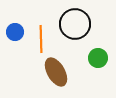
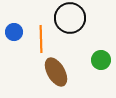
black circle: moved 5 px left, 6 px up
blue circle: moved 1 px left
green circle: moved 3 px right, 2 px down
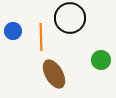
blue circle: moved 1 px left, 1 px up
orange line: moved 2 px up
brown ellipse: moved 2 px left, 2 px down
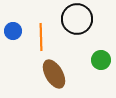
black circle: moved 7 px right, 1 px down
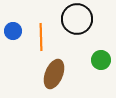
brown ellipse: rotated 52 degrees clockwise
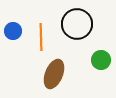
black circle: moved 5 px down
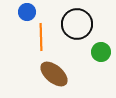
blue circle: moved 14 px right, 19 px up
green circle: moved 8 px up
brown ellipse: rotated 72 degrees counterclockwise
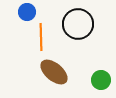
black circle: moved 1 px right
green circle: moved 28 px down
brown ellipse: moved 2 px up
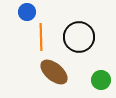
black circle: moved 1 px right, 13 px down
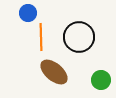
blue circle: moved 1 px right, 1 px down
